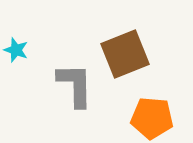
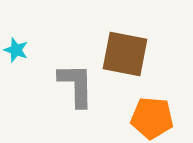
brown square: rotated 33 degrees clockwise
gray L-shape: moved 1 px right
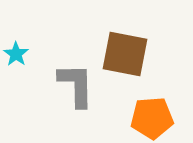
cyan star: moved 4 px down; rotated 15 degrees clockwise
orange pentagon: rotated 9 degrees counterclockwise
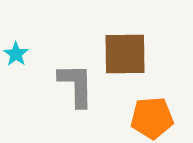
brown square: rotated 12 degrees counterclockwise
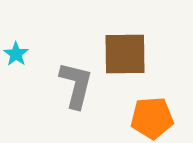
gray L-shape: rotated 15 degrees clockwise
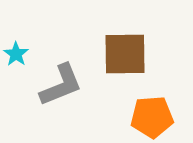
gray L-shape: moved 15 px left; rotated 54 degrees clockwise
orange pentagon: moved 1 px up
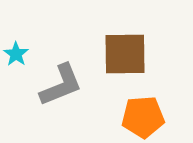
orange pentagon: moved 9 px left
